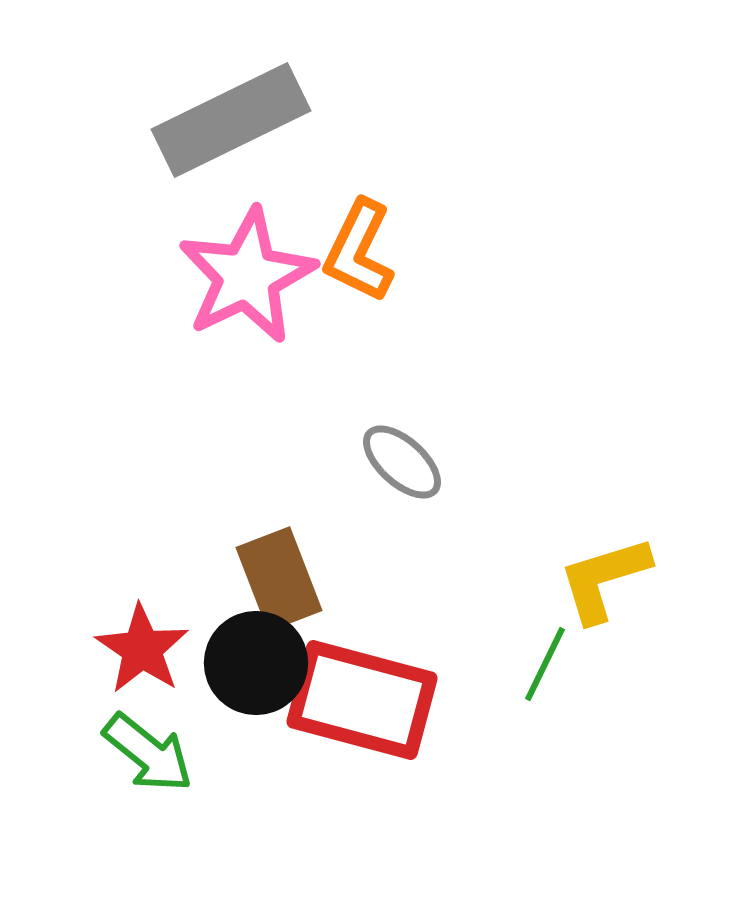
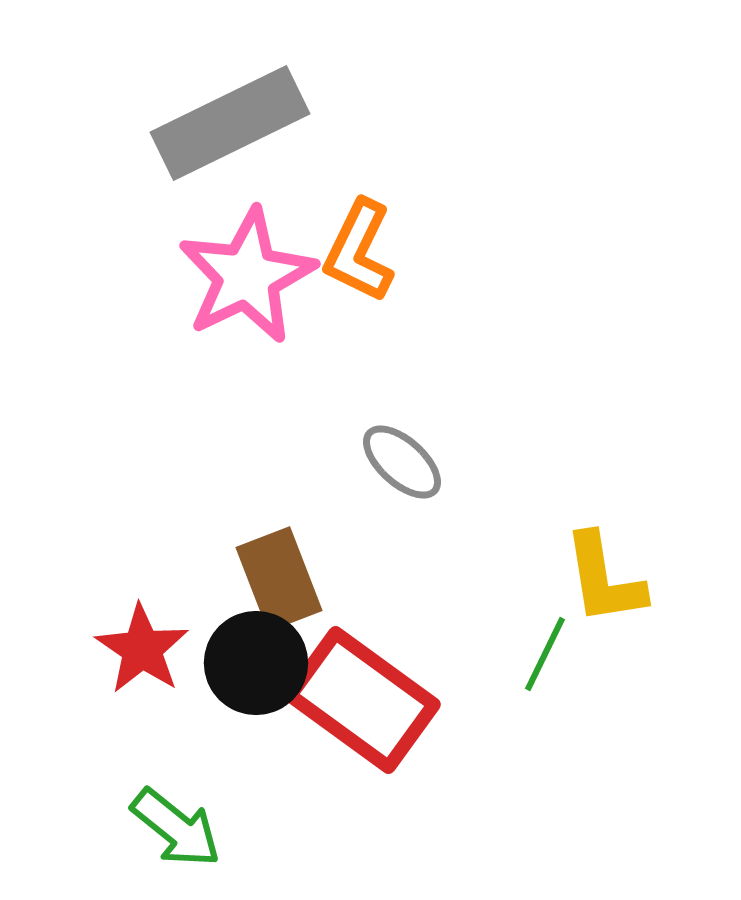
gray rectangle: moved 1 px left, 3 px down
yellow L-shape: rotated 82 degrees counterclockwise
green line: moved 10 px up
red rectangle: rotated 21 degrees clockwise
green arrow: moved 28 px right, 75 px down
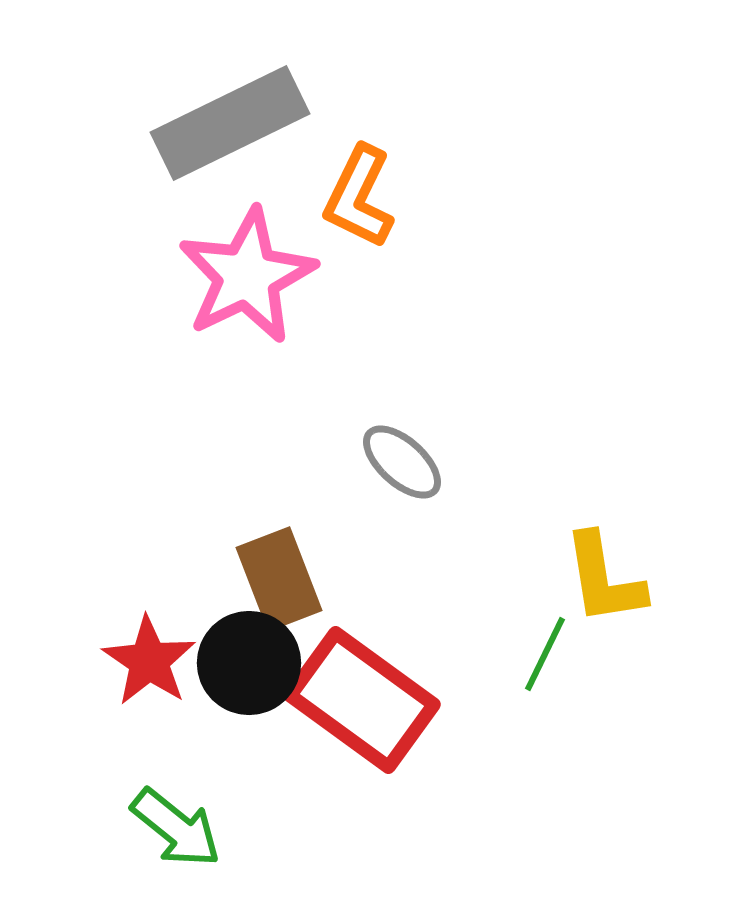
orange L-shape: moved 54 px up
red star: moved 7 px right, 12 px down
black circle: moved 7 px left
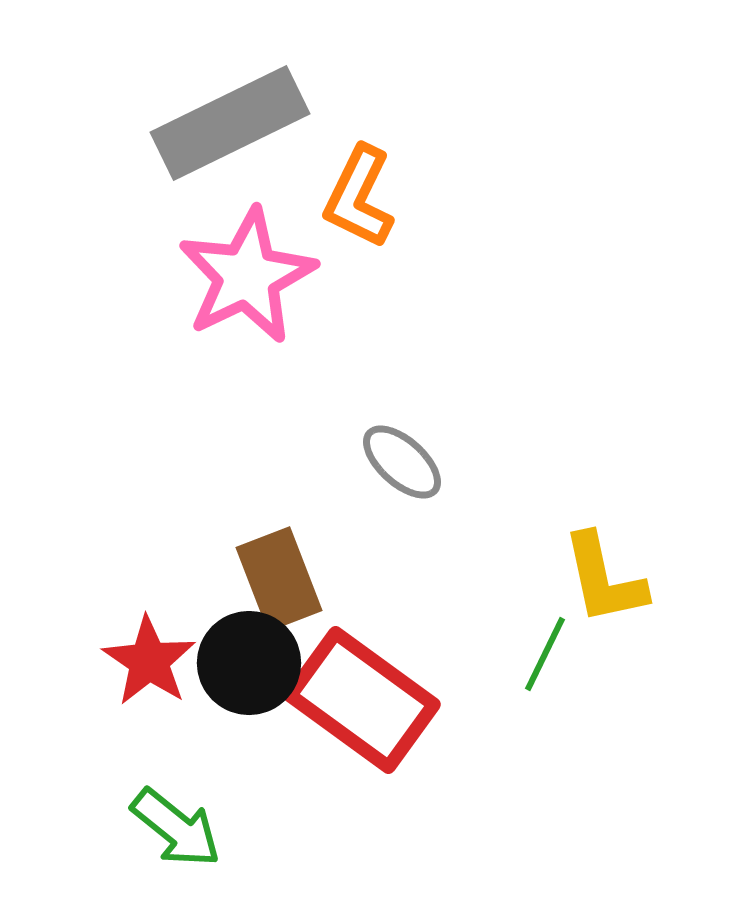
yellow L-shape: rotated 3 degrees counterclockwise
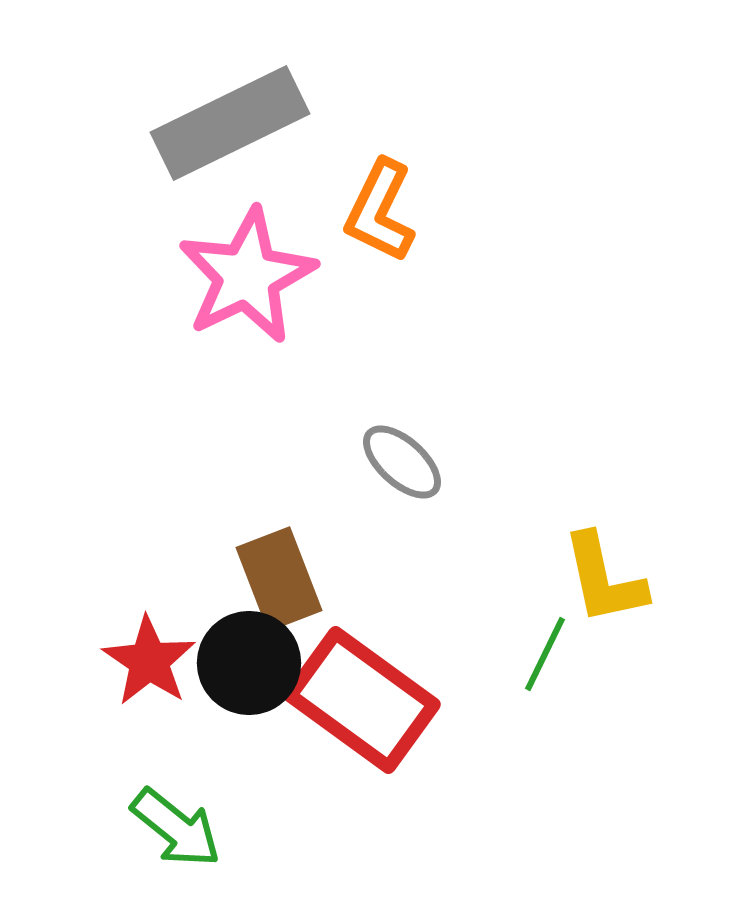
orange L-shape: moved 21 px right, 14 px down
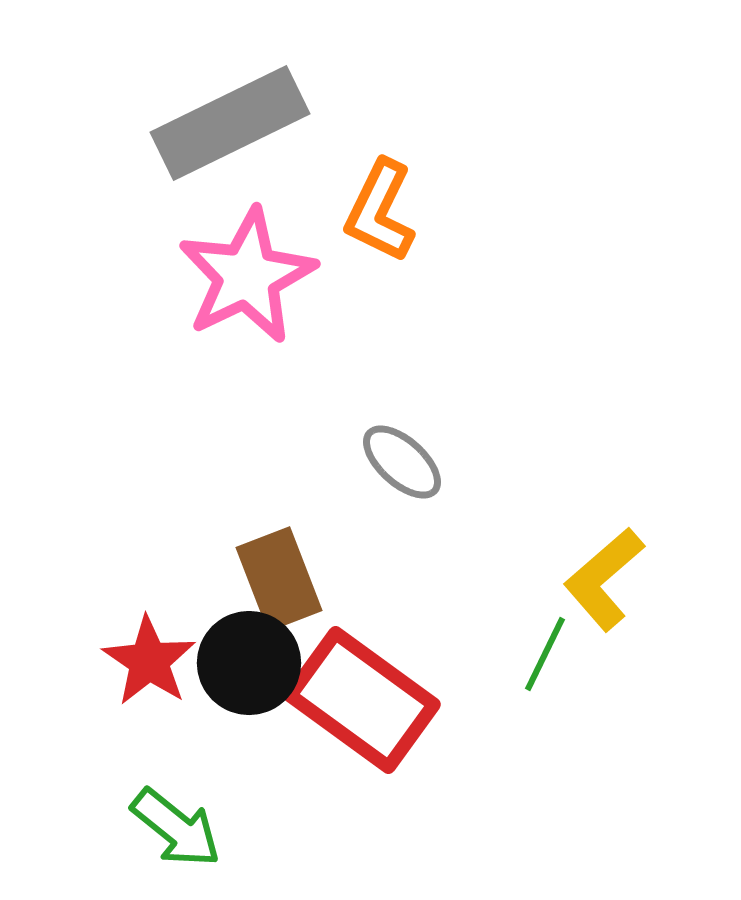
yellow L-shape: rotated 61 degrees clockwise
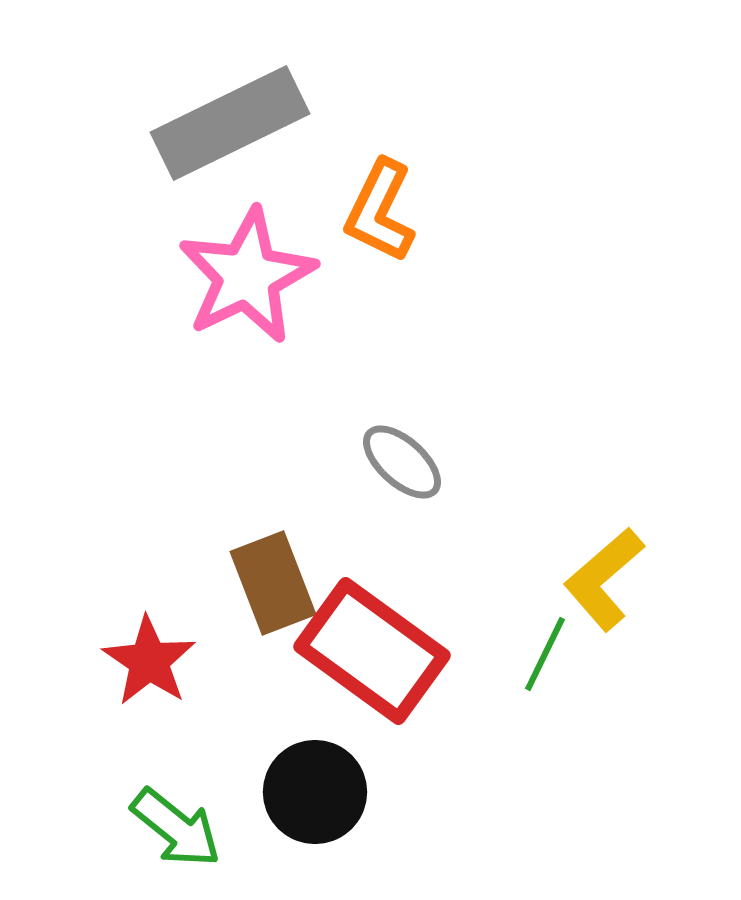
brown rectangle: moved 6 px left, 4 px down
black circle: moved 66 px right, 129 px down
red rectangle: moved 10 px right, 49 px up
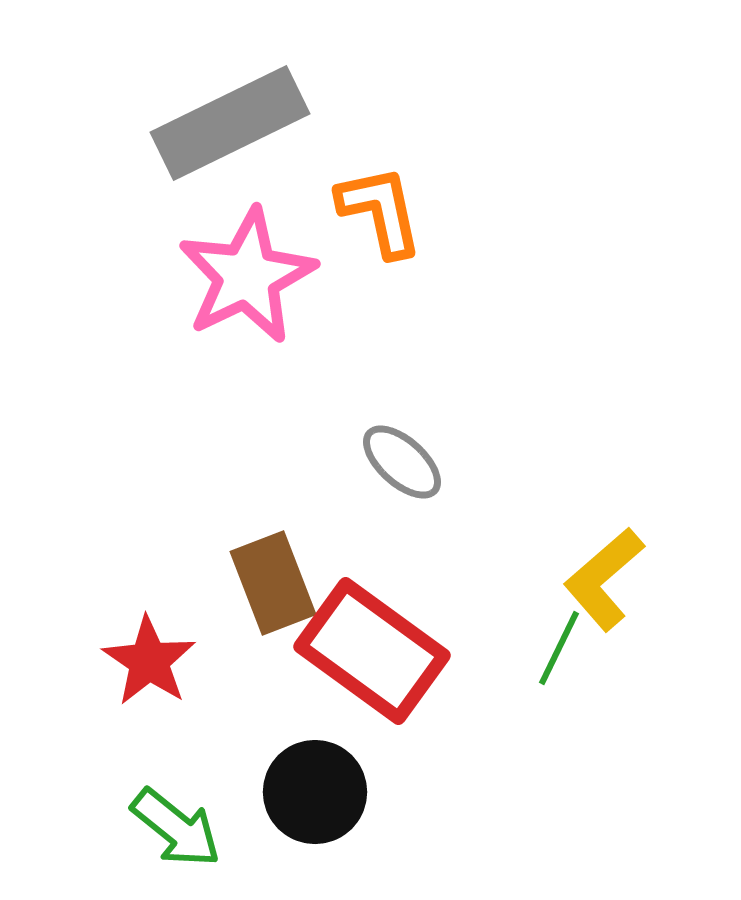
orange L-shape: rotated 142 degrees clockwise
green line: moved 14 px right, 6 px up
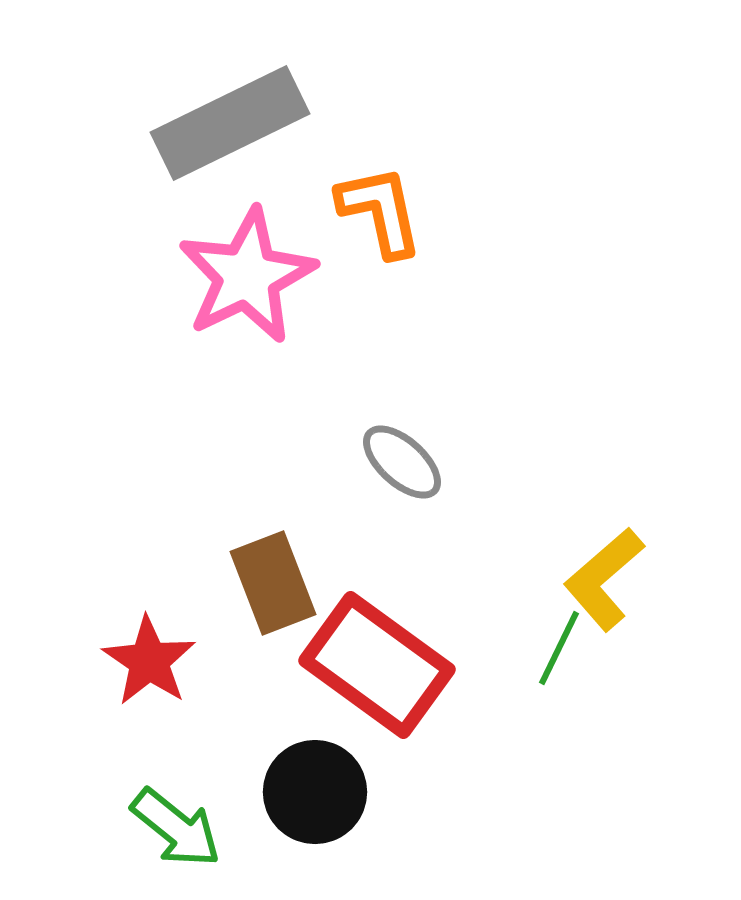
red rectangle: moved 5 px right, 14 px down
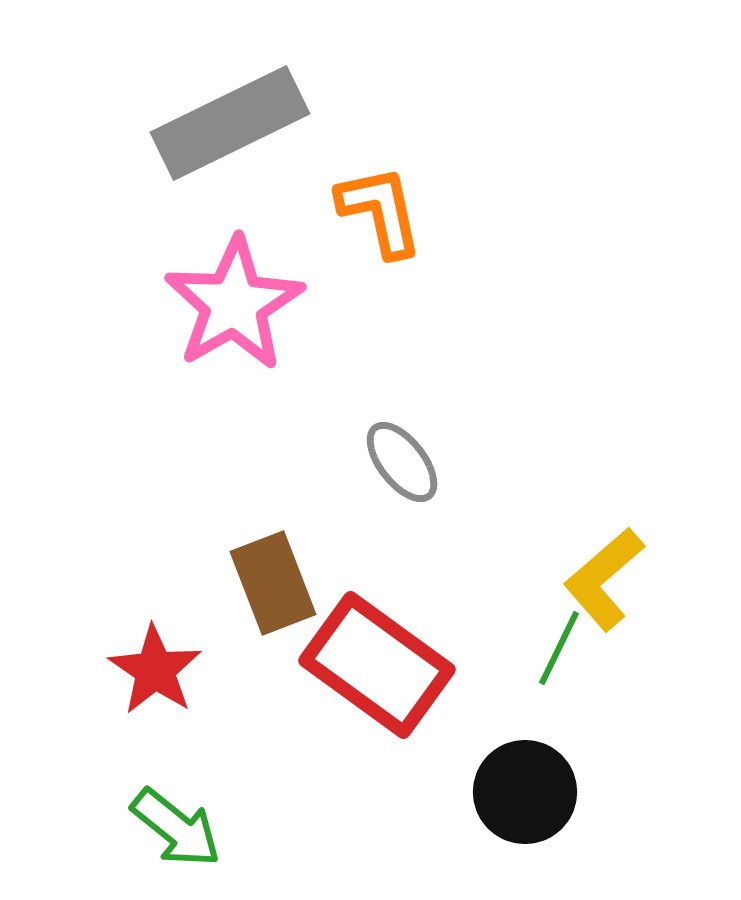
pink star: moved 13 px left, 28 px down; rotated 4 degrees counterclockwise
gray ellipse: rotated 10 degrees clockwise
red star: moved 6 px right, 9 px down
black circle: moved 210 px right
